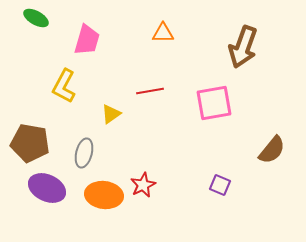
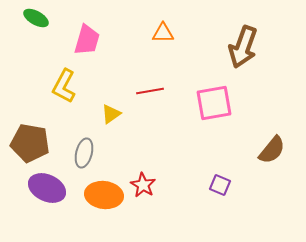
red star: rotated 15 degrees counterclockwise
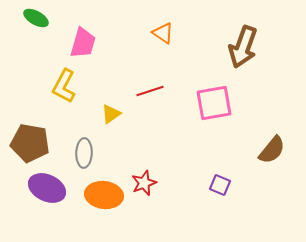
orange triangle: rotated 35 degrees clockwise
pink trapezoid: moved 4 px left, 3 px down
red line: rotated 8 degrees counterclockwise
gray ellipse: rotated 12 degrees counterclockwise
red star: moved 1 px right, 2 px up; rotated 20 degrees clockwise
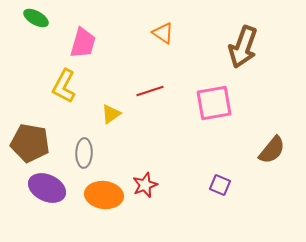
red star: moved 1 px right, 2 px down
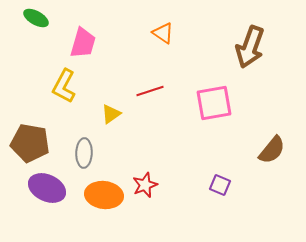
brown arrow: moved 7 px right
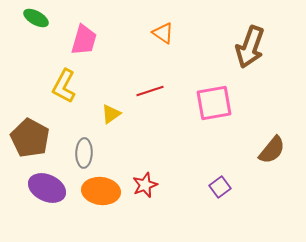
pink trapezoid: moved 1 px right, 3 px up
brown pentagon: moved 5 px up; rotated 18 degrees clockwise
purple square: moved 2 px down; rotated 30 degrees clockwise
orange ellipse: moved 3 px left, 4 px up
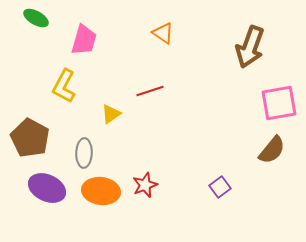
pink square: moved 65 px right
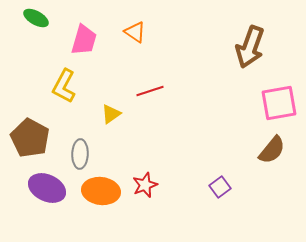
orange triangle: moved 28 px left, 1 px up
gray ellipse: moved 4 px left, 1 px down
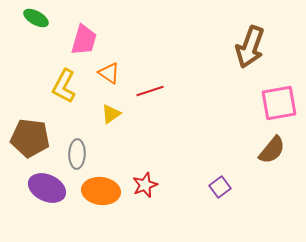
orange triangle: moved 26 px left, 41 px down
brown pentagon: rotated 21 degrees counterclockwise
gray ellipse: moved 3 px left
